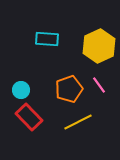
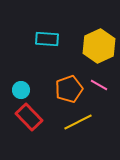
pink line: rotated 24 degrees counterclockwise
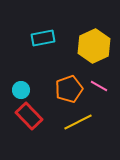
cyan rectangle: moved 4 px left, 1 px up; rotated 15 degrees counterclockwise
yellow hexagon: moved 5 px left
pink line: moved 1 px down
red rectangle: moved 1 px up
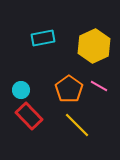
orange pentagon: rotated 16 degrees counterclockwise
yellow line: moved 1 px left, 3 px down; rotated 72 degrees clockwise
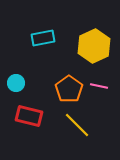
pink line: rotated 18 degrees counterclockwise
cyan circle: moved 5 px left, 7 px up
red rectangle: rotated 32 degrees counterclockwise
